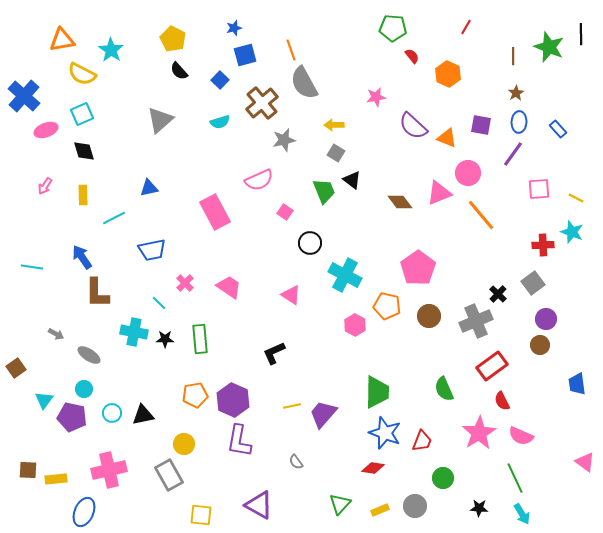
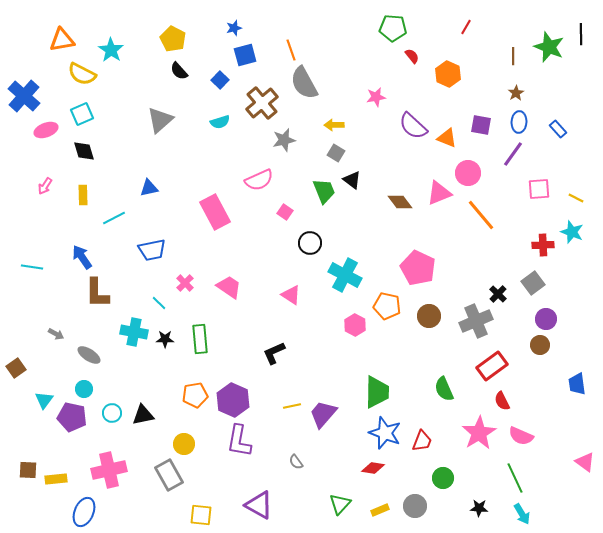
pink pentagon at (418, 268): rotated 12 degrees counterclockwise
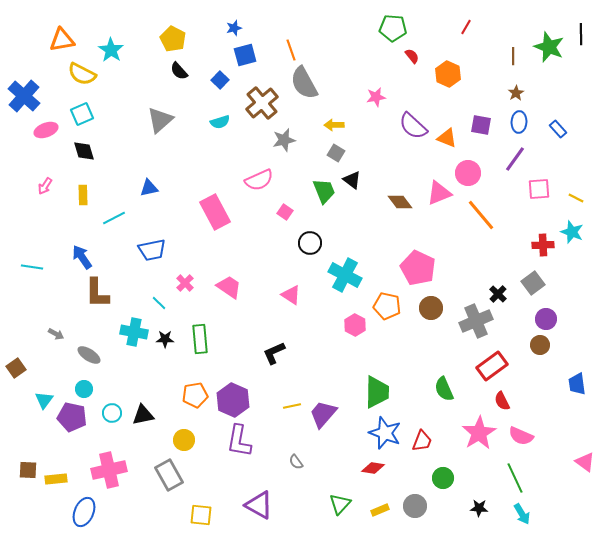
purple line at (513, 154): moved 2 px right, 5 px down
brown circle at (429, 316): moved 2 px right, 8 px up
yellow circle at (184, 444): moved 4 px up
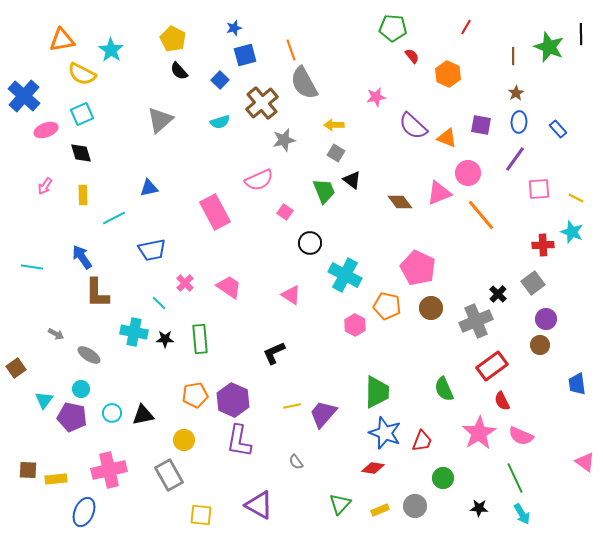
black diamond at (84, 151): moved 3 px left, 2 px down
cyan circle at (84, 389): moved 3 px left
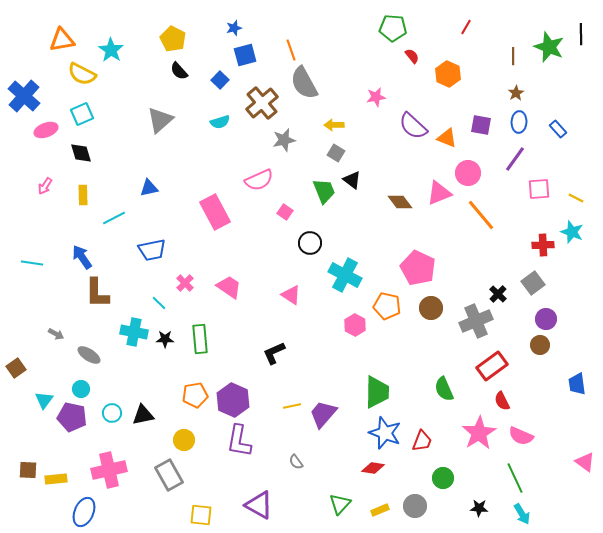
cyan line at (32, 267): moved 4 px up
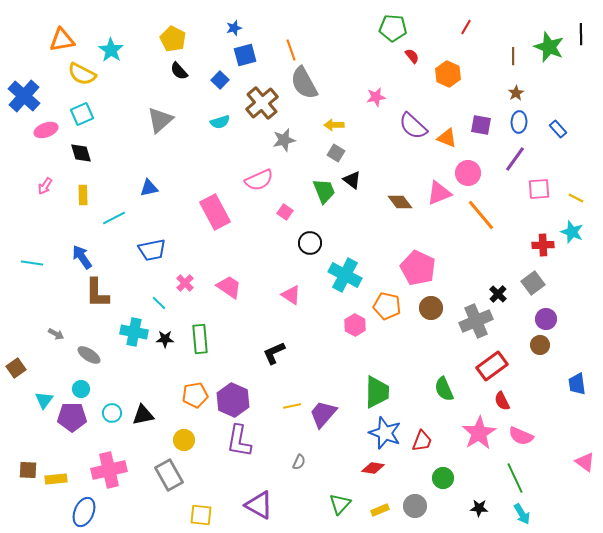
purple pentagon at (72, 417): rotated 12 degrees counterclockwise
gray semicircle at (296, 462): moved 3 px right; rotated 119 degrees counterclockwise
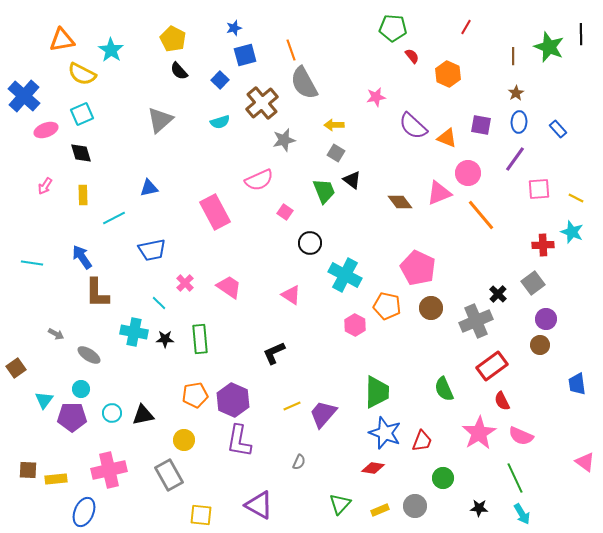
yellow line at (292, 406): rotated 12 degrees counterclockwise
